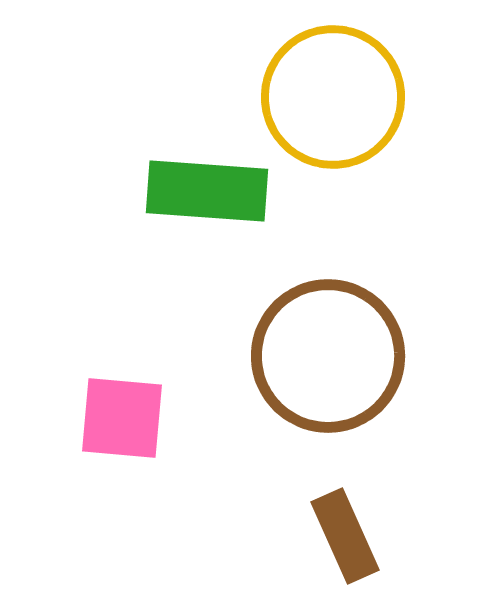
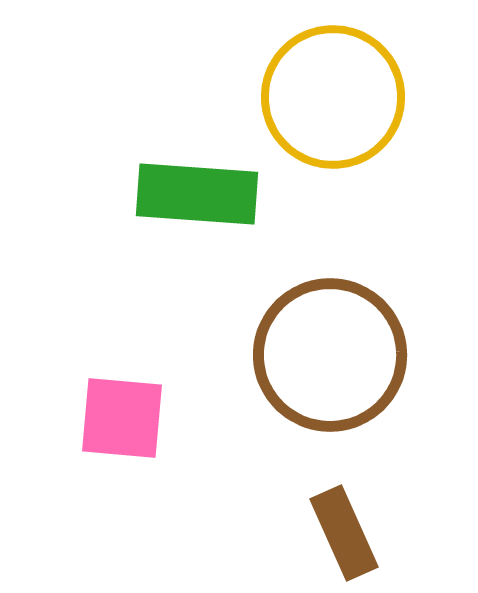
green rectangle: moved 10 px left, 3 px down
brown circle: moved 2 px right, 1 px up
brown rectangle: moved 1 px left, 3 px up
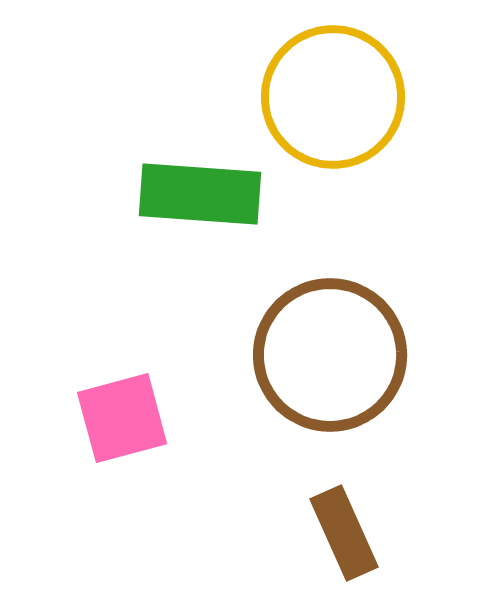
green rectangle: moved 3 px right
pink square: rotated 20 degrees counterclockwise
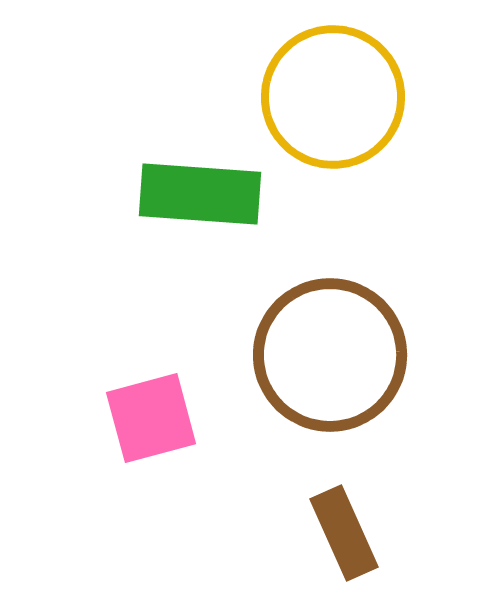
pink square: moved 29 px right
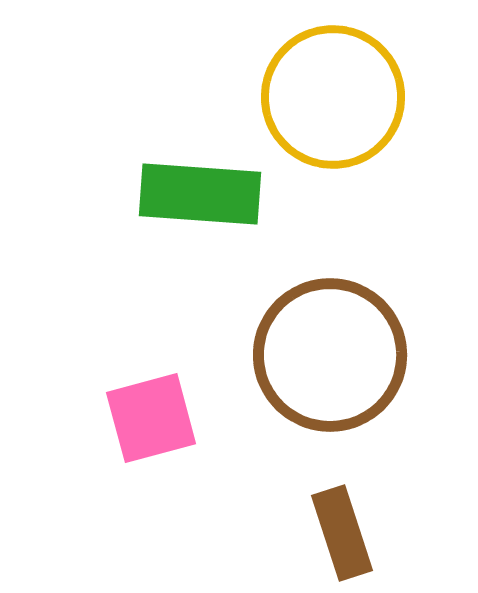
brown rectangle: moved 2 px left; rotated 6 degrees clockwise
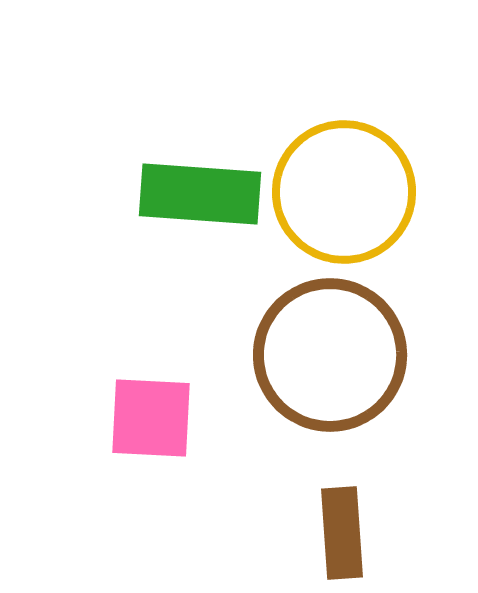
yellow circle: moved 11 px right, 95 px down
pink square: rotated 18 degrees clockwise
brown rectangle: rotated 14 degrees clockwise
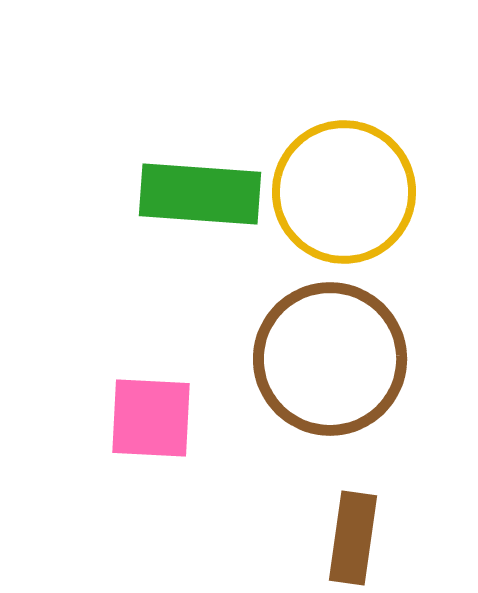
brown circle: moved 4 px down
brown rectangle: moved 11 px right, 5 px down; rotated 12 degrees clockwise
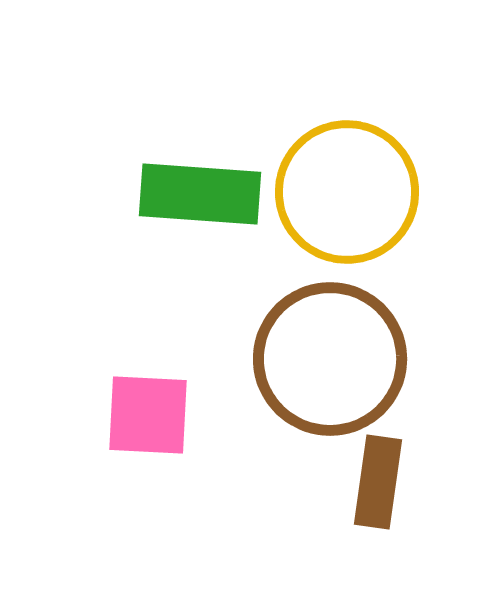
yellow circle: moved 3 px right
pink square: moved 3 px left, 3 px up
brown rectangle: moved 25 px right, 56 px up
